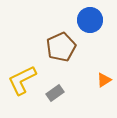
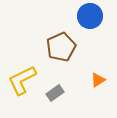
blue circle: moved 4 px up
orange triangle: moved 6 px left
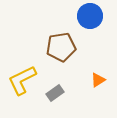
brown pentagon: rotated 16 degrees clockwise
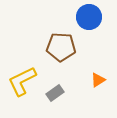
blue circle: moved 1 px left, 1 px down
brown pentagon: rotated 12 degrees clockwise
yellow L-shape: moved 1 px down
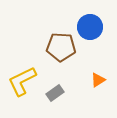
blue circle: moved 1 px right, 10 px down
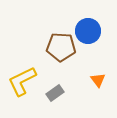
blue circle: moved 2 px left, 4 px down
orange triangle: rotated 35 degrees counterclockwise
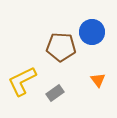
blue circle: moved 4 px right, 1 px down
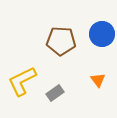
blue circle: moved 10 px right, 2 px down
brown pentagon: moved 6 px up
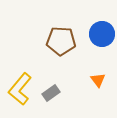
yellow L-shape: moved 2 px left, 8 px down; rotated 24 degrees counterclockwise
gray rectangle: moved 4 px left
